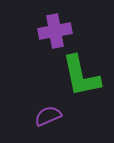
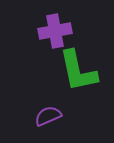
green L-shape: moved 3 px left, 5 px up
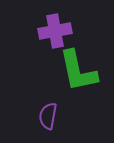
purple semicircle: rotated 56 degrees counterclockwise
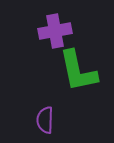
purple semicircle: moved 3 px left, 4 px down; rotated 8 degrees counterclockwise
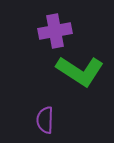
green L-shape: moved 2 px right; rotated 45 degrees counterclockwise
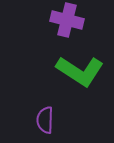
purple cross: moved 12 px right, 11 px up; rotated 24 degrees clockwise
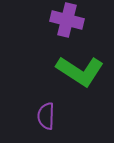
purple semicircle: moved 1 px right, 4 px up
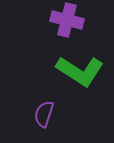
purple semicircle: moved 2 px left, 2 px up; rotated 16 degrees clockwise
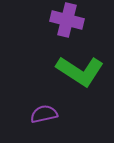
purple semicircle: rotated 60 degrees clockwise
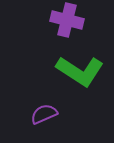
purple semicircle: rotated 12 degrees counterclockwise
